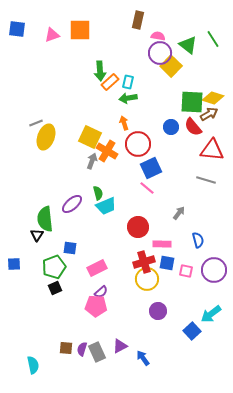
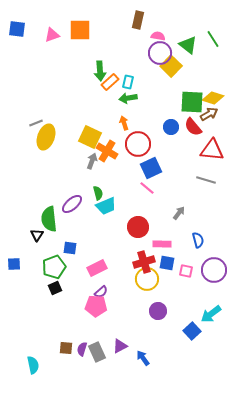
green semicircle at (45, 219): moved 4 px right
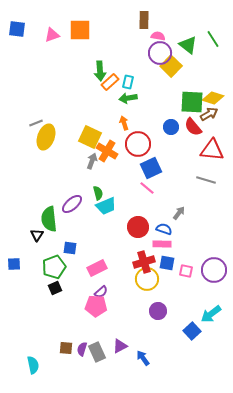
brown rectangle at (138, 20): moved 6 px right; rotated 12 degrees counterclockwise
blue semicircle at (198, 240): moved 34 px left, 11 px up; rotated 56 degrees counterclockwise
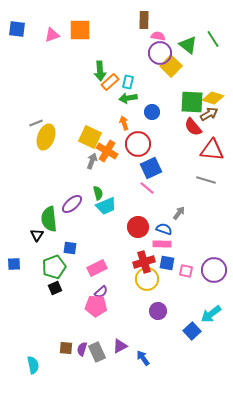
blue circle at (171, 127): moved 19 px left, 15 px up
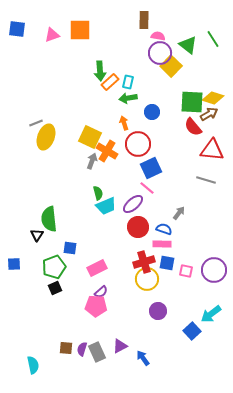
purple ellipse at (72, 204): moved 61 px right
